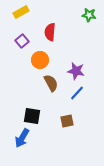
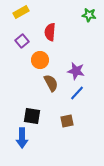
blue arrow: rotated 30 degrees counterclockwise
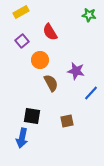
red semicircle: rotated 36 degrees counterclockwise
blue line: moved 14 px right
blue arrow: rotated 12 degrees clockwise
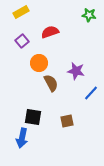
red semicircle: rotated 102 degrees clockwise
orange circle: moved 1 px left, 3 px down
black square: moved 1 px right, 1 px down
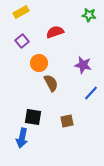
red semicircle: moved 5 px right
purple star: moved 7 px right, 6 px up
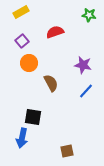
orange circle: moved 10 px left
blue line: moved 5 px left, 2 px up
brown square: moved 30 px down
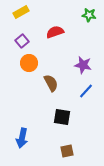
black square: moved 29 px right
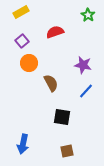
green star: moved 1 px left; rotated 24 degrees clockwise
blue arrow: moved 1 px right, 6 px down
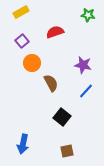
green star: rotated 24 degrees counterclockwise
orange circle: moved 3 px right
black square: rotated 30 degrees clockwise
